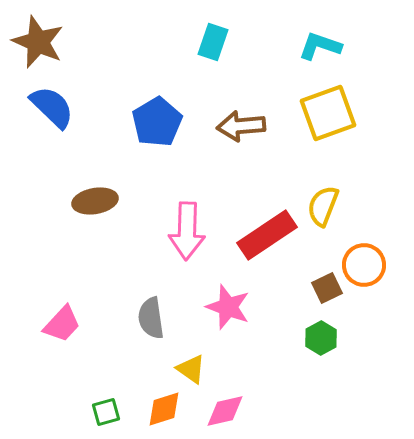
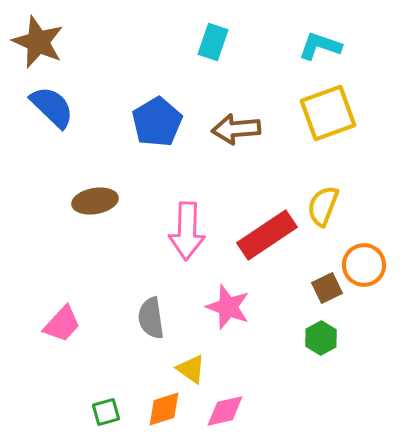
brown arrow: moved 5 px left, 3 px down
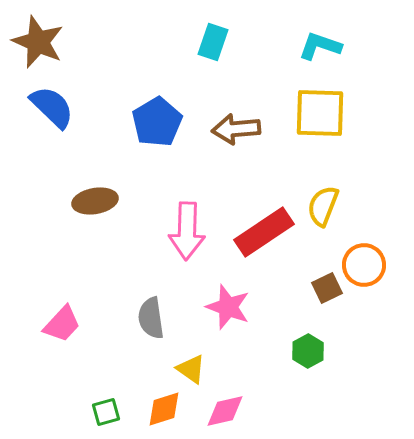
yellow square: moved 8 px left; rotated 22 degrees clockwise
red rectangle: moved 3 px left, 3 px up
green hexagon: moved 13 px left, 13 px down
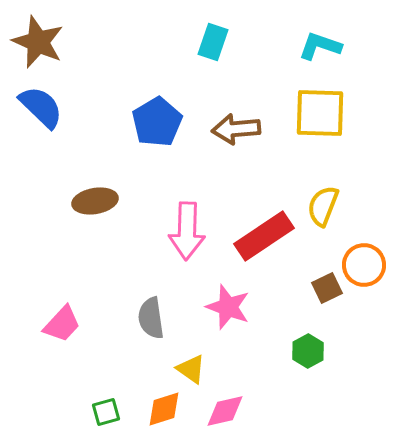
blue semicircle: moved 11 px left
red rectangle: moved 4 px down
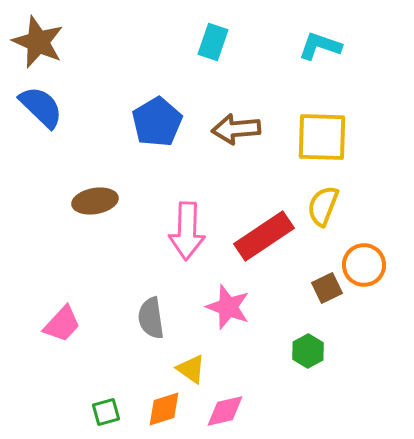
yellow square: moved 2 px right, 24 px down
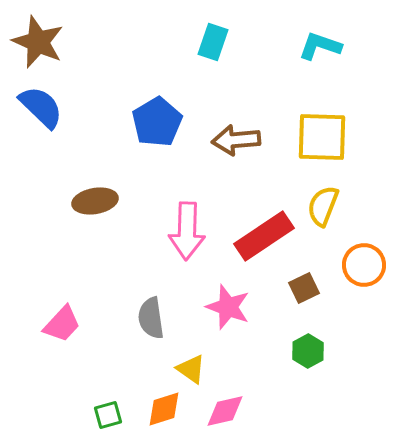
brown arrow: moved 11 px down
brown square: moved 23 px left
green square: moved 2 px right, 3 px down
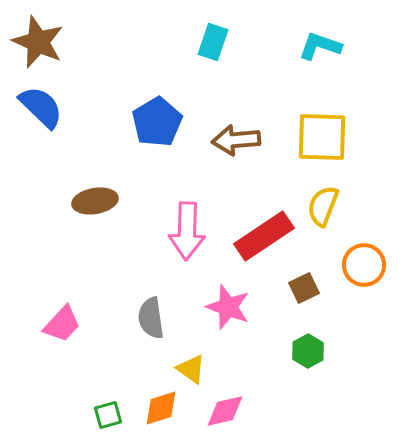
orange diamond: moved 3 px left, 1 px up
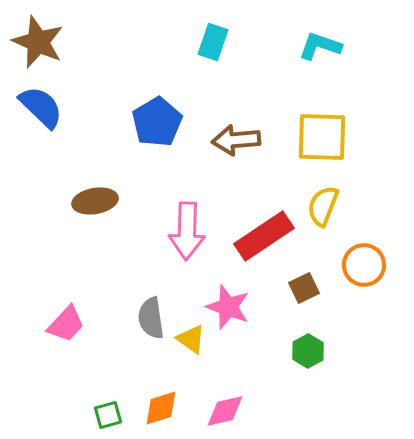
pink trapezoid: moved 4 px right
yellow triangle: moved 30 px up
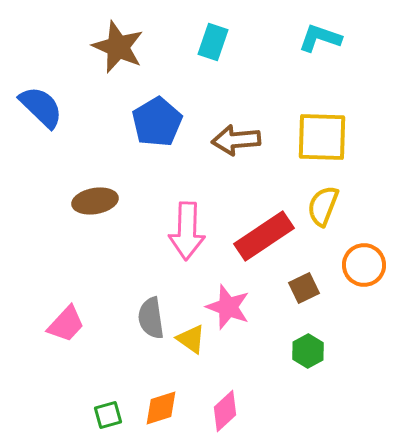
brown star: moved 80 px right, 5 px down
cyan L-shape: moved 8 px up
pink diamond: rotated 30 degrees counterclockwise
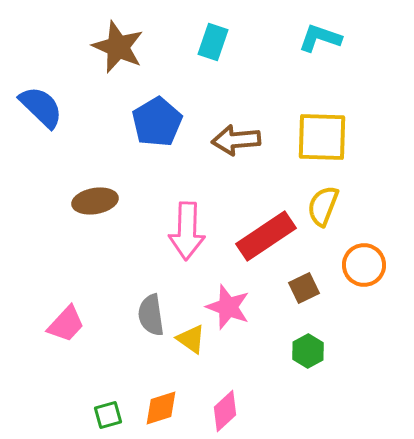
red rectangle: moved 2 px right
gray semicircle: moved 3 px up
